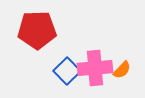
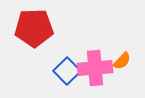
red pentagon: moved 3 px left, 2 px up
orange semicircle: moved 9 px up
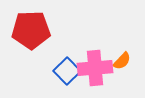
red pentagon: moved 3 px left, 2 px down
